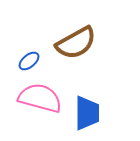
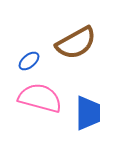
blue trapezoid: moved 1 px right
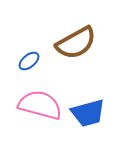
pink semicircle: moved 7 px down
blue trapezoid: rotated 75 degrees clockwise
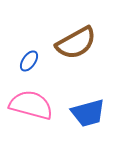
blue ellipse: rotated 15 degrees counterclockwise
pink semicircle: moved 9 px left
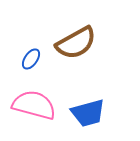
blue ellipse: moved 2 px right, 2 px up
pink semicircle: moved 3 px right
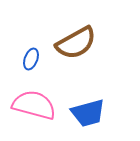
blue ellipse: rotated 15 degrees counterclockwise
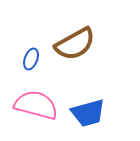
brown semicircle: moved 1 px left, 1 px down
pink semicircle: moved 2 px right
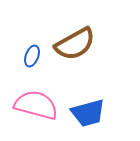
blue ellipse: moved 1 px right, 3 px up
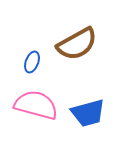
brown semicircle: moved 2 px right
blue ellipse: moved 6 px down
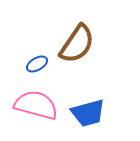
brown semicircle: rotated 27 degrees counterclockwise
blue ellipse: moved 5 px right, 2 px down; rotated 40 degrees clockwise
